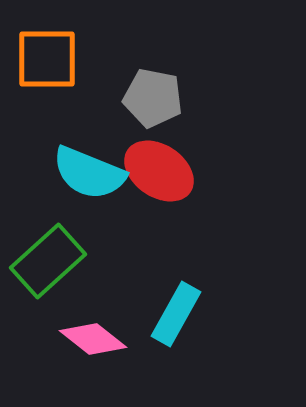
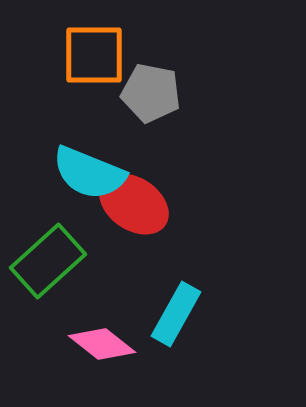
orange square: moved 47 px right, 4 px up
gray pentagon: moved 2 px left, 5 px up
red ellipse: moved 25 px left, 33 px down
pink diamond: moved 9 px right, 5 px down
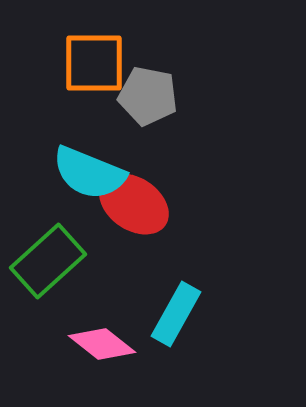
orange square: moved 8 px down
gray pentagon: moved 3 px left, 3 px down
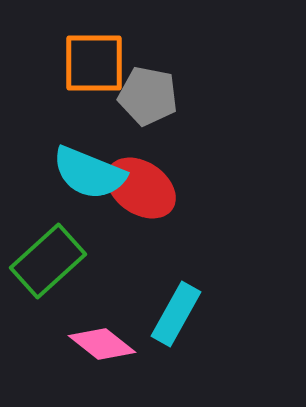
red ellipse: moved 7 px right, 16 px up
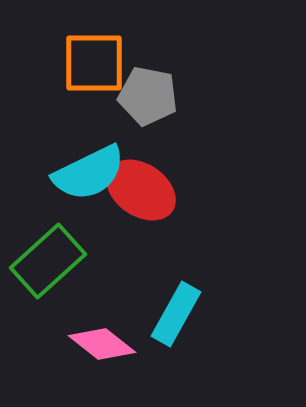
cyan semicircle: rotated 48 degrees counterclockwise
red ellipse: moved 2 px down
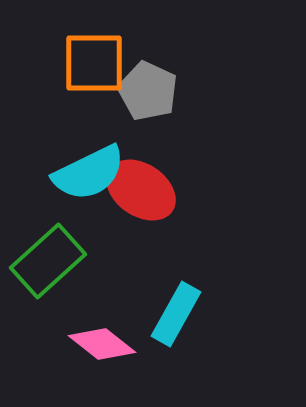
gray pentagon: moved 5 px up; rotated 14 degrees clockwise
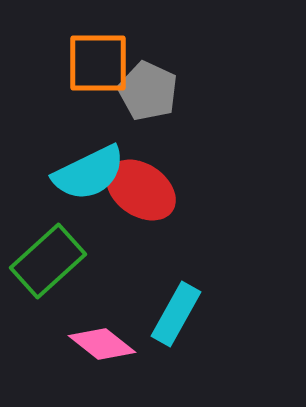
orange square: moved 4 px right
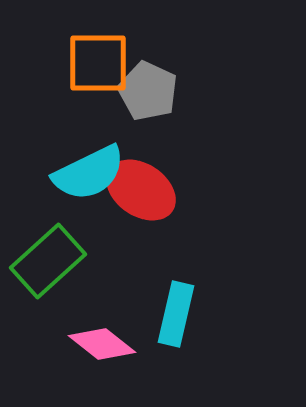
cyan rectangle: rotated 16 degrees counterclockwise
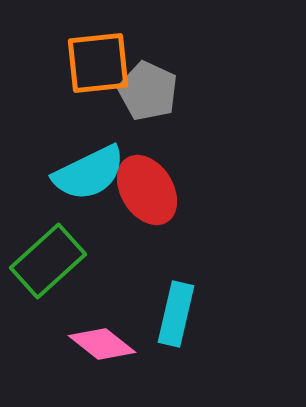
orange square: rotated 6 degrees counterclockwise
red ellipse: moved 6 px right; rotated 24 degrees clockwise
